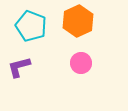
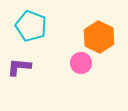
orange hexagon: moved 21 px right, 16 px down; rotated 8 degrees counterclockwise
purple L-shape: rotated 20 degrees clockwise
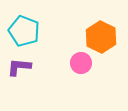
cyan pentagon: moved 7 px left, 5 px down
orange hexagon: moved 2 px right
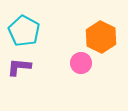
cyan pentagon: rotated 8 degrees clockwise
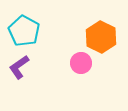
purple L-shape: rotated 40 degrees counterclockwise
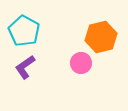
orange hexagon: rotated 20 degrees clockwise
purple L-shape: moved 6 px right
